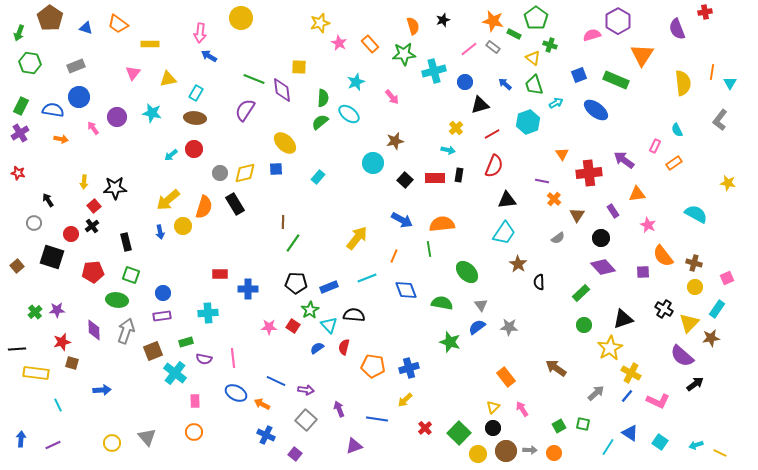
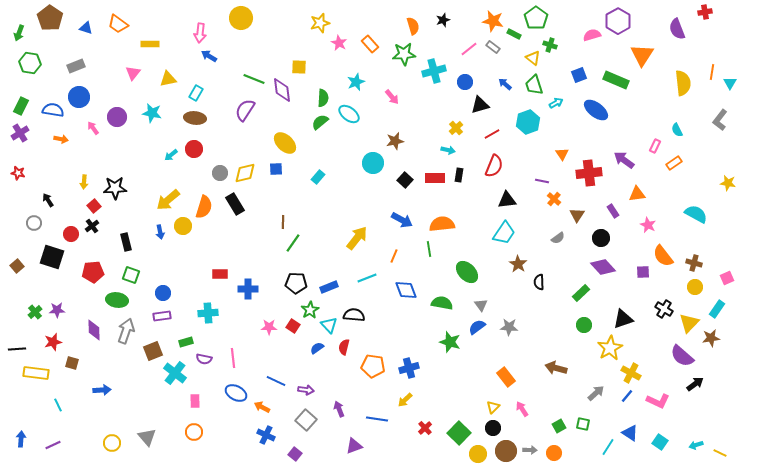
red star at (62, 342): moved 9 px left
brown arrow at (556, 368): rotated 20 degrees counterclockwise
orange arrow at (262, 404): moved 3 px down
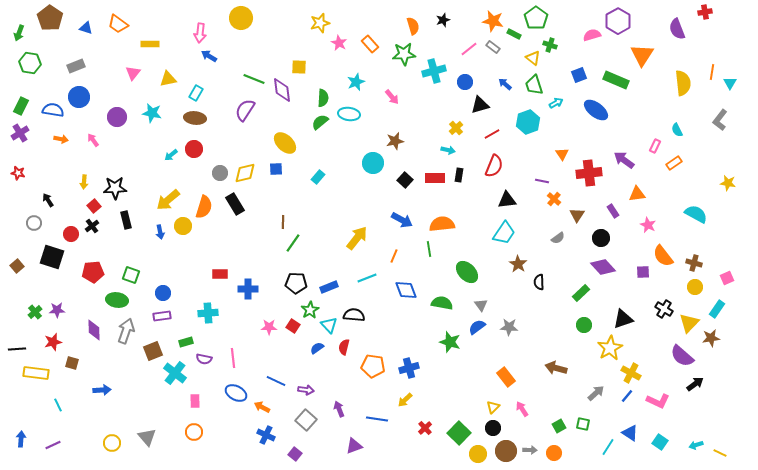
cyan ellipse at (349, 114): rotated 30 degrees counterclockwise
pink arrow at (93, 128): moved 12 px down
black rectangle at (126, 242): moved 22 px up
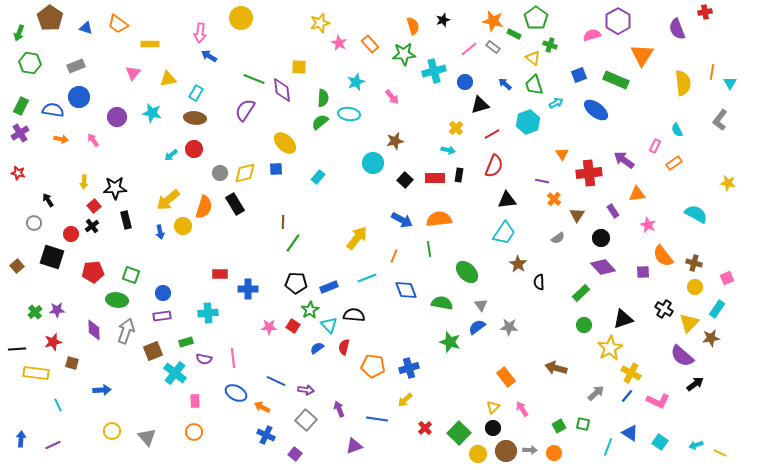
orange semicircle at (442, 224): moved 3 px left, 5 px up
yellow circle at (112, 443): moved 12 px up
cyan line at (608, 447): rotated 12 degrees counterclockwise
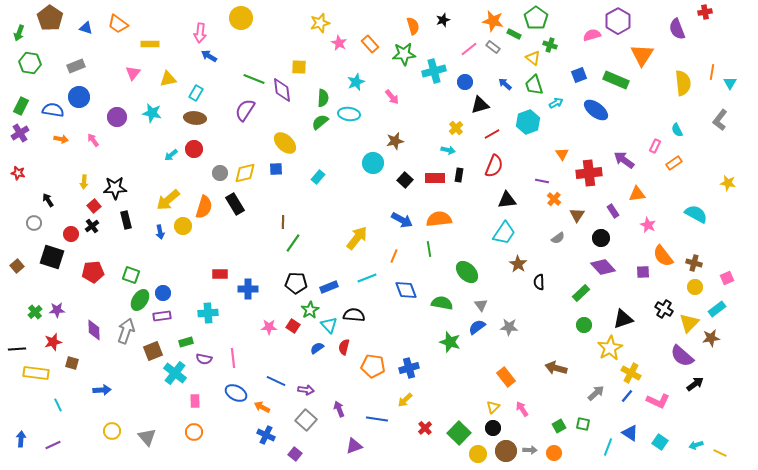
green ellipse at (117, 300): moved 23 px right; rotated 65 degrees counterclockwise
cyan rectangle at (717, 309): rotated 18 degrees clockwise
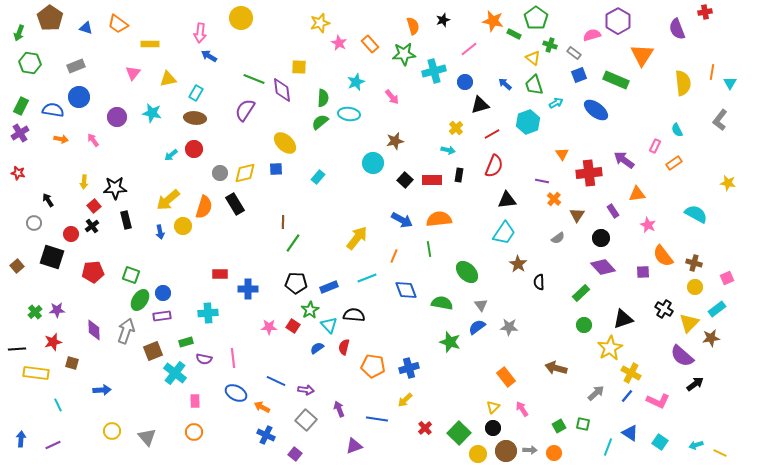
gray rectangle at (493, 47): moved 81 px right, 6 px down
red rectangle at (435, 178): moved 3 px left, 2 px down
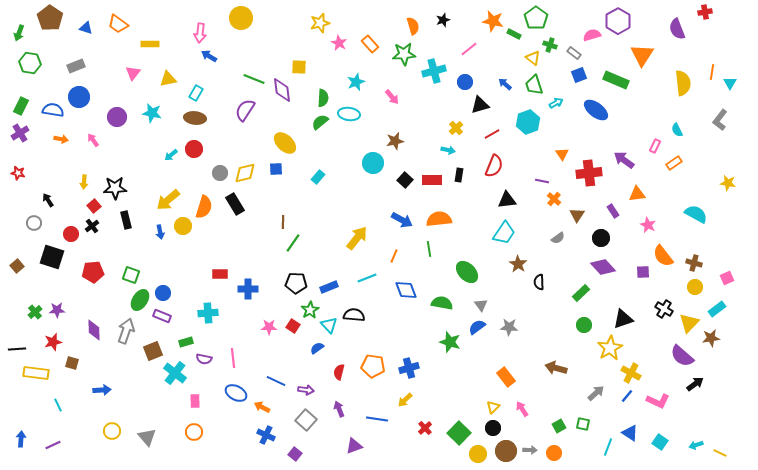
purple rectangle at (162, 316): rotated 30 degrees clockwise
red semicircle at (344, 347): moved 5 px left, 25 px down
